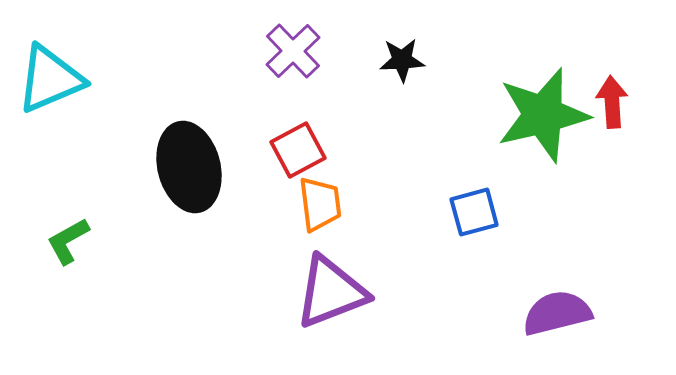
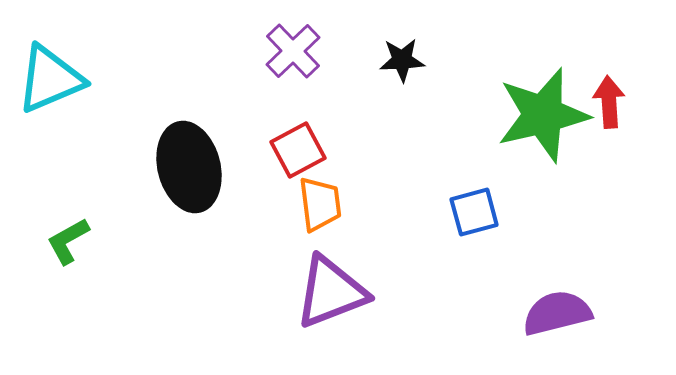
red arrow: moved 3 px left
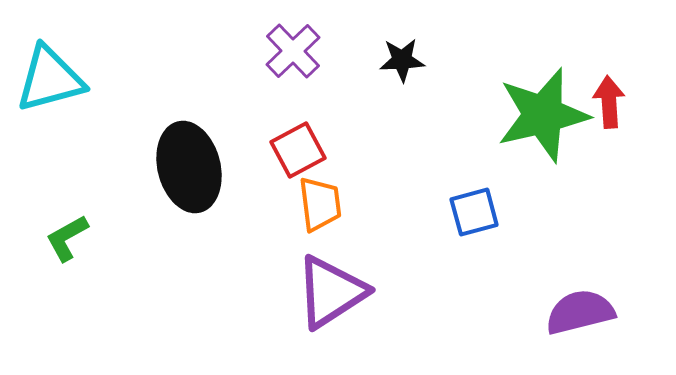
cyan triangle: rotated 8 degrees clockwise
green L-shape: moved 1 px left, 3 px up
purple triangle: rotated 12 degrees counterclockwise
purple semicircle: moved 23 px right, 1 px up
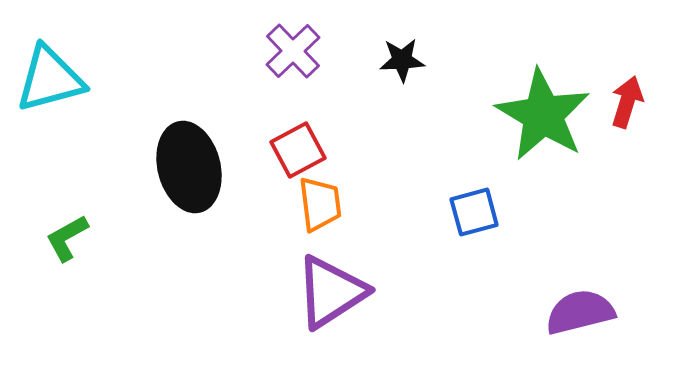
red arrow: moved 18 px right; rotated 21 degrees clockwise
green star: rotated 28 degrees counterclockwise
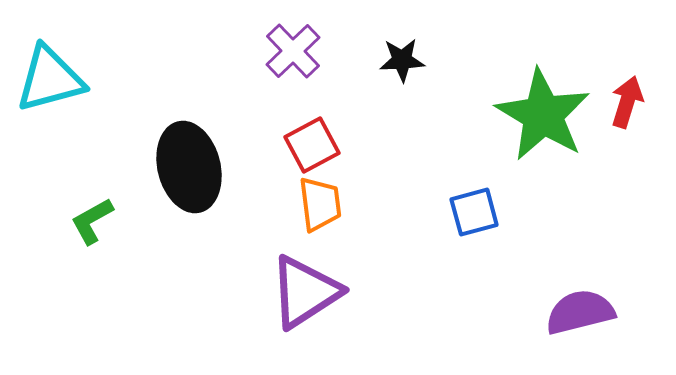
red square: moved 14 px right, 5 px up
green L-shape: moved 25 px right, 17 px up
purple triangle: moved 26 px left
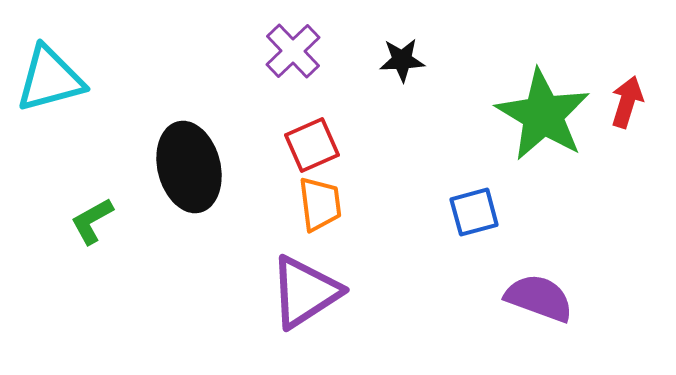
red square: rotated 4 degrees clockwise
purple semicircle: moved 41 px left, 14 px up; rotated 34 degrees clockwise
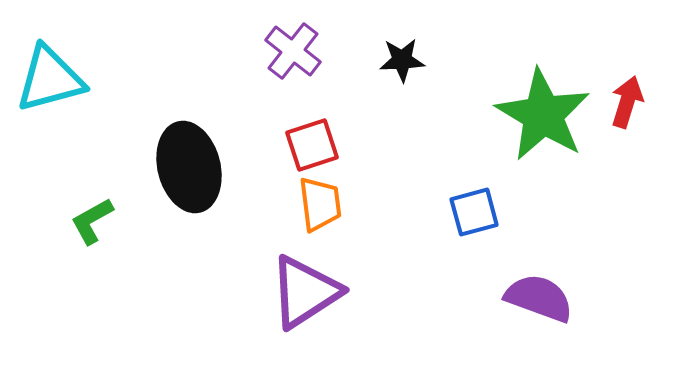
purple cross: rotated 8 degrees counterclockwise
red square: rotated 6 degrees clockwise
